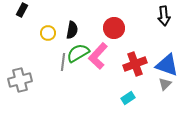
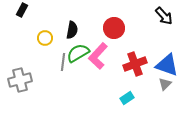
black arrow: rotated 36 degrees counterclockwise
yellow circle: moved 3 px left, 5 px down
cyan rectangle: moved 1 px left
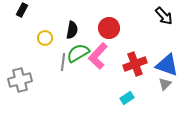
red circle: moved 5 px left
